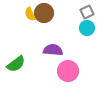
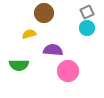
yellow semicircle: moved 1 px left, 20 px down; rotated 96 degrees clockwise
green semicircle: moved 3 px right, 1 px down; rotated 36 degrees clockwise
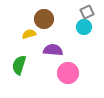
brown circle: moved 6 px down
cyan circle: moved 3 px left, 1 px up
green semicircle: rotated 108 degrees clockwise
pink circle: moved 2 px down
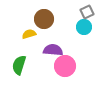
pink circle: moved 3 px left, 7 px up
